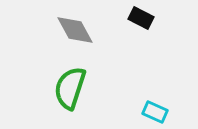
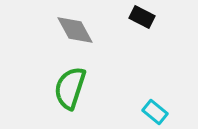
black rectangle: moved 1 px right, 1 px up
cyan rectangle: rotated 15 degrees clockwise
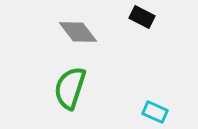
gray diamond: moved 3 px right, 2 px down; rotated 9 degrees counterclockwise
cyan rectangle: rotated 15 degrees counterclockwise
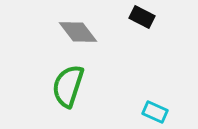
green semicircle: moved 2 px left, 2 px up
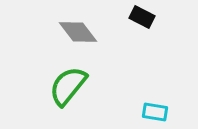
green semicircle: rotated 21 degrees clockwise
cyan rectangle: rotated 15 degrees counterclockwise
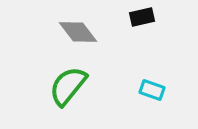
black rectangle: rotated 40 degrees counterclockwise
cyan rectangle: moved 3 px left, 22 px up; rotated 10 degrees clockwise
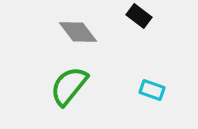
black rectangle: moved 3 px left, 1 px up; rotated 50 degrees clockwise
green semicircle: moved 1 px right
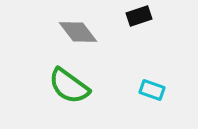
black rectangle: rotated 55 degrees counterclockwise
green semicircle: rotated 93 degrees counterclockwise
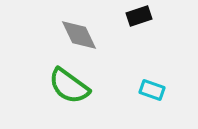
gray diamond: moved 1 px right, 3 px down; rotated 12 degrees clockwise
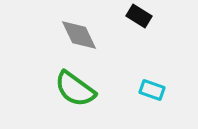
black rectangle: rotated 50 degrees clockwise
green semicircle: moved 6 px right, 3 px down
